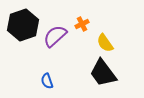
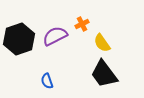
black hexagon: moved 4 px left, 14 px down
purple semicircle: rotated 15 degrees clockwise
yellow semicircle: moved 3 px left
black trapezoid: moved 1 px right, 1 px down
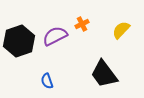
black hexagon: moved 2 px down
yellow semicircle: moved 19 px right, 13 px up; rotated 78 degrees clockwise
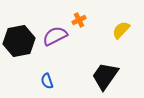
orange cross: moved 3 px left, 4 px up
black hexagon: rotated 8 degrees clockwise
black trapezoid: moved 1 px right, 2 px down; rotated 72 degrees clockwise
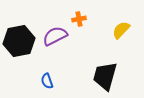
orange cross: moved 1 px up; rotated 16 degrees clockwise
black trapezoid: rotated 20 degrees counterclockwise
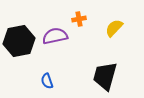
yellow semicircle: moved 7 px left, 2 px up
purple semicircle: rotated 15 degrees clockwise
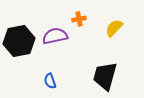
blue semicircle: moved 3 px right
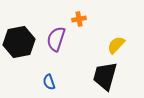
yellow semicircle: moved 2 px right, 17 px down
purple semicircle: moved 1 px right, 3 px down; rotated 60 degrees counterclockwise
black hexagon: moved 1 px down
blue semicircle: moved 1 px left, 1 px down
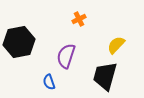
orange cross: rotated 16 degrees counterclockwise
purple semicircle: moved 10 px right, 17 px down
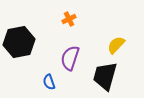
orange cross: moved 10 px left
purple semicircle: moved 4 px right, 2 px down
